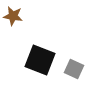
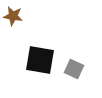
black square: rotated 12 degrees counterclockwise
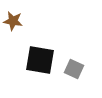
brown star: moved 5 px down
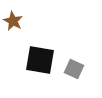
brown star: rotated 18 degrees clockwise
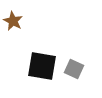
black square: moved 2 px right, 6 px down
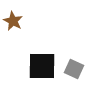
black square: rotated 8 degrees counterclockwise
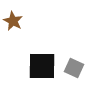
gray square: moved 1 px up
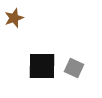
brown star: moved 1 px right, 3 px up; rotated 24 degrees clockwise
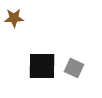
brown star: rotated 18 degrees clockwise
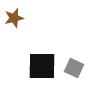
brown star: rotated 12 degrees counterclockwise
